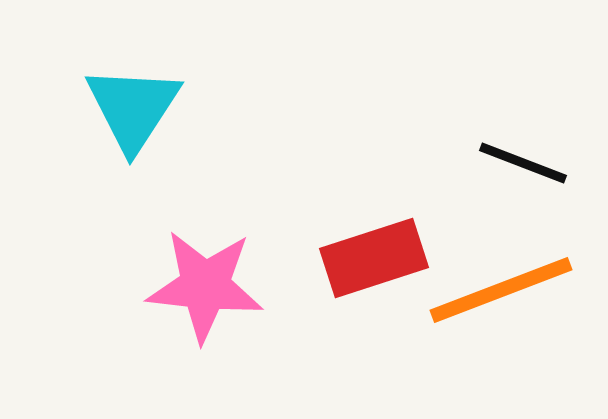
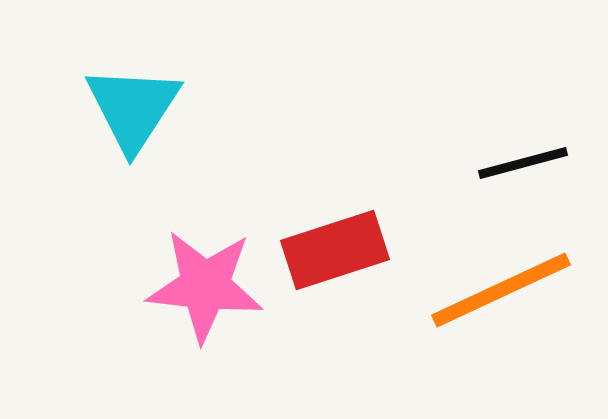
black line: rotated 36 degrees counterclockwise
red rectangle: moved 39 px left, 8 px up
orange line: rotated 4 degrees counterclockwise
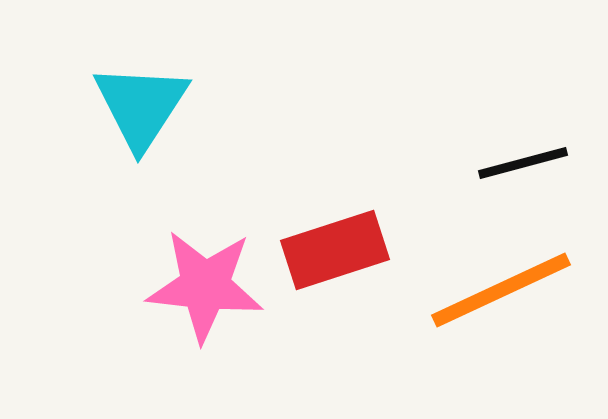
cyan triangle: moved 8 px right, 2 px up
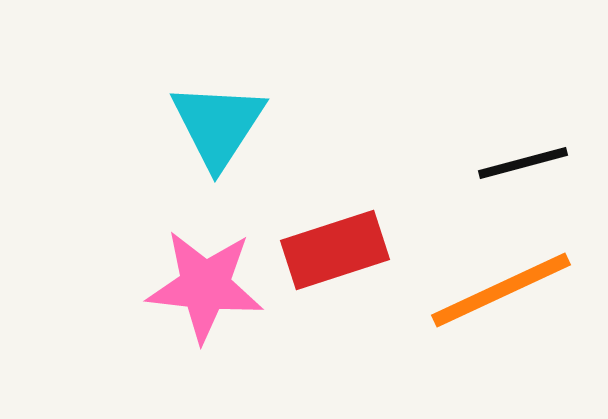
cyan triangle: moved 77 px right, 19 px down
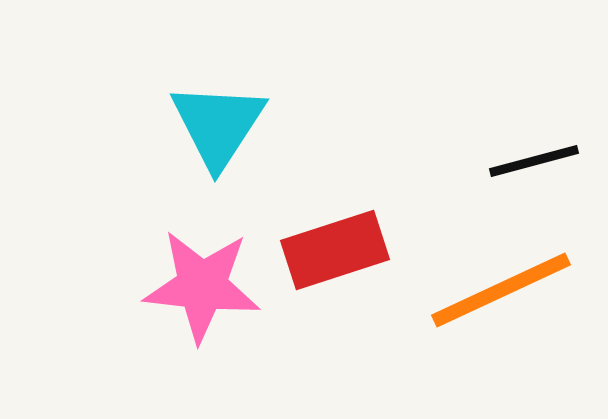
black line: moved 11 px right, 2 px up
pink star: moved 3 px left
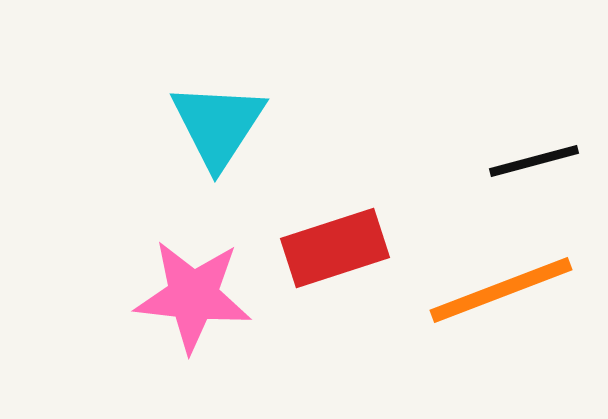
red rectangle: moved 2 px up
pink star: moved 9 px left, 10 px down
orange line: rotated 4 degrees clockwise
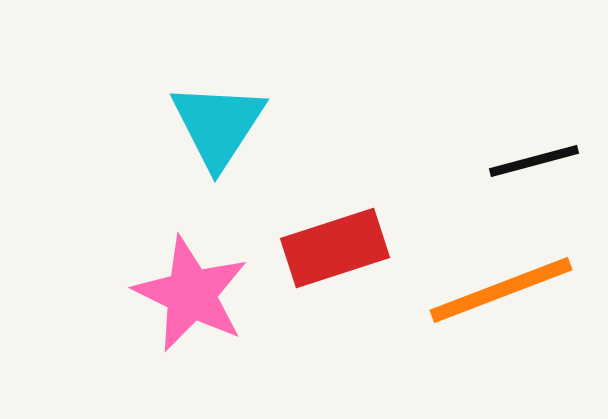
pink star: moved 2 px left, 2 px up; rotated 20 degrees clockwise
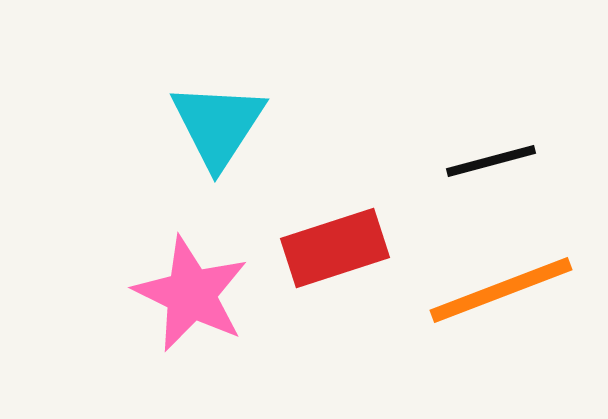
black line: moved 43 px left
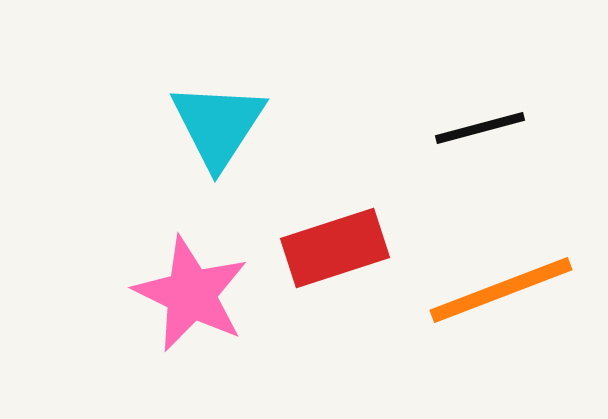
black line: moved 11 px left, 33 px up
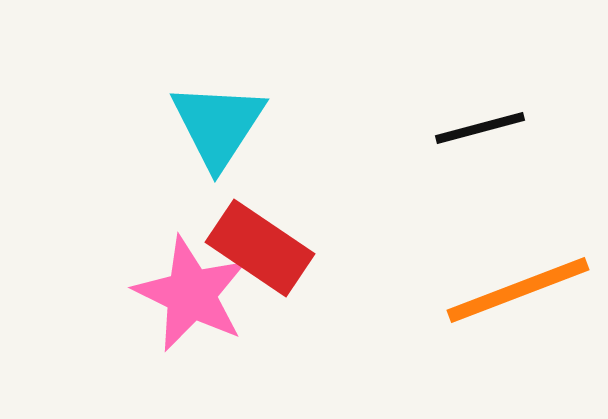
red rectangle: moved 75 px left; rotated 52 degrees clockwise
orange line: moved 17 px right
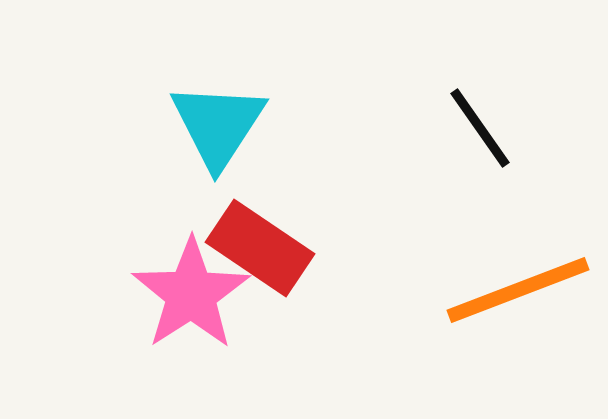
black line: rotated 70 degrees clockwise
pink star: rotated 13 degrees clockwise
